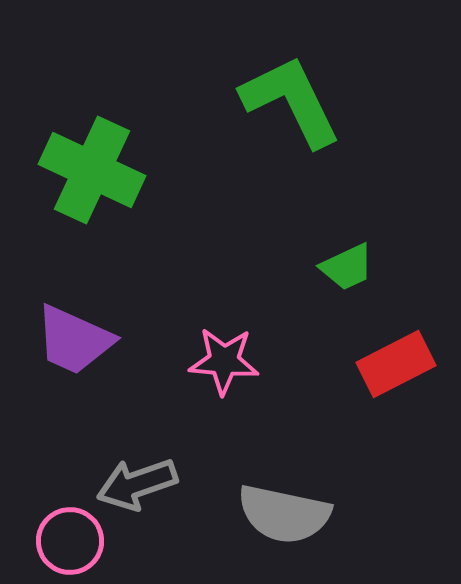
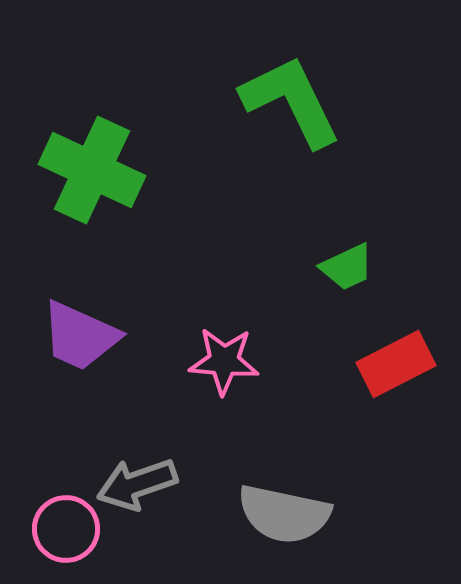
purple trapezoid: moved 6 px right, 4 px up
pink circle: moved 4 px left, 12 px up
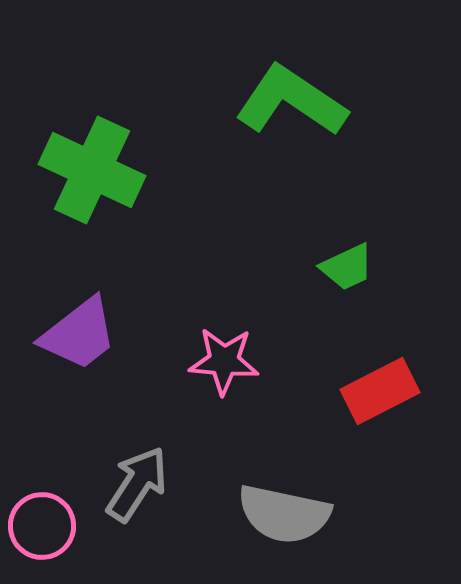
green L-shape: rotated 30 degrees counterclockwise
purple trapezoid: moved 1 px left, 2 px up; rotated 62 degrees counterclockwise
red rectangle: moved 16 px left, 27 px down
gray arrow: rotated 142 degrees clockwise
pink circle: moved 24 px left, 3 px up
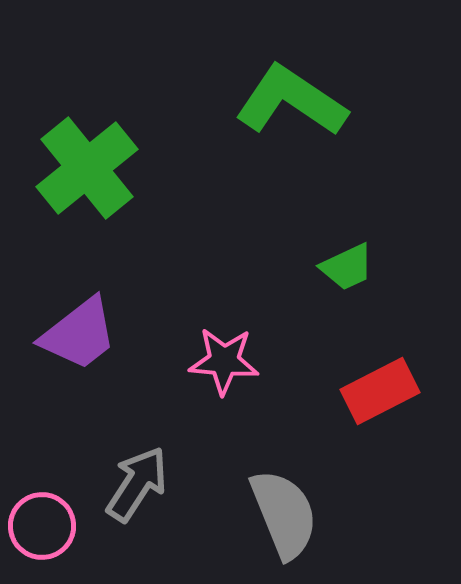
green cross: moved 5 px left, 2 px up; rotated 26 degrees clockwise
gray semicircle: rotated 124 degrees counterclockwise
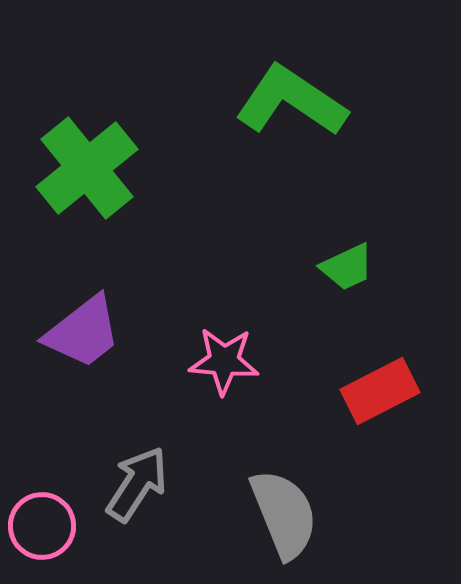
purple trapezoid: moved 4 px right, 2 px up
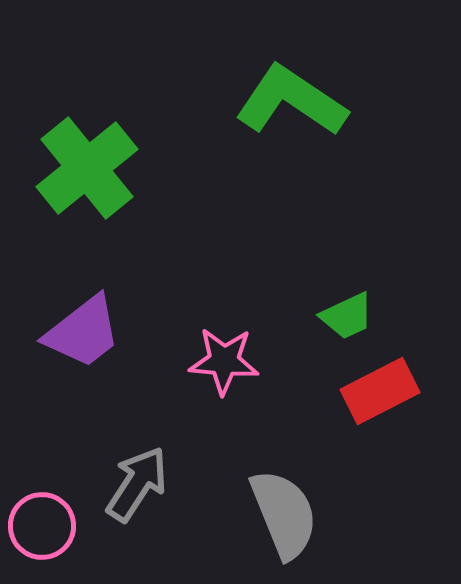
green trapezoid: moved 49 px down
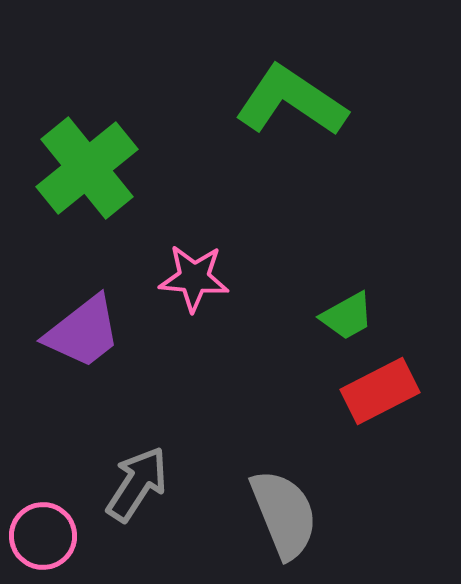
green trapezoid: rotated 4 degrees counterclockwise
pink star: moved 30 px left, 83 px up
pink circle: moved 1 px right, 10 px down
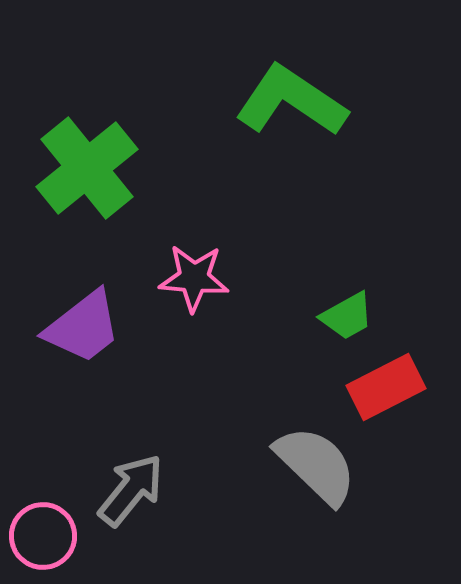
purple trapezoid: moved 5 px up
red rectangle: moved 6 px right, 4 px up
gray arrow: moved 6 px left, 6 px down; rotated 6 degrees clockwise
gray semicircle: moved 32 px right, 49 px up; rotated 24 degrees counterclockwise
